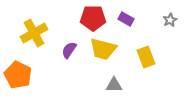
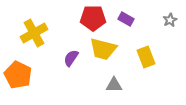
purple semicircle: moved 2 px right, 8 px down
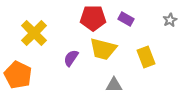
yellow cross: rotated 16 degrees counterclockwise
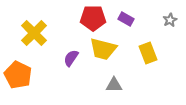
yellow rectangle: moved 2 px right, 4 px up
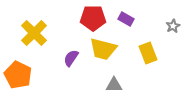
gray star: moved 3 px right, 6 px down
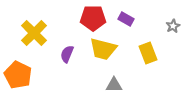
purple semicircle: moved 4 px left, 4 px up; rotated 12 degrees counterclockwise
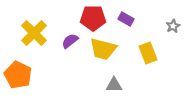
purple semicircle: moved 3 px right, 13 px up; rotated 30 degrees clockwise
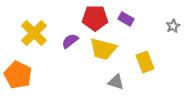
red pentagon: moved 2 px right
yellow rectangle: moved 3 px left, 9 px down
gray triangle: moved 2 px right, 3 px up; rotated 18 degrees clockwise
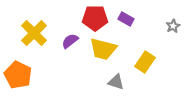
yellow rectangle: rotated 55 degrees clockwise
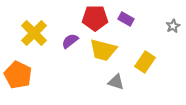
yellow trapezoid: moved 1 px down
